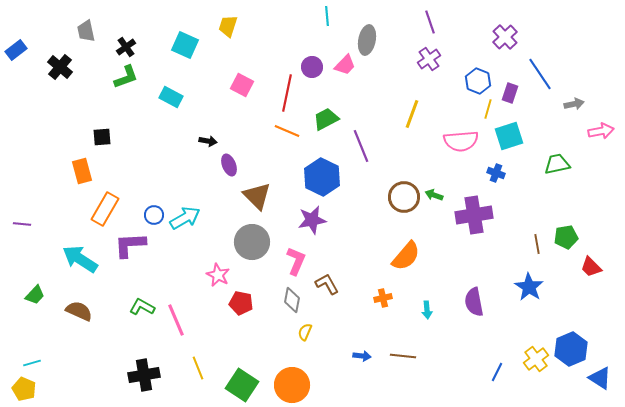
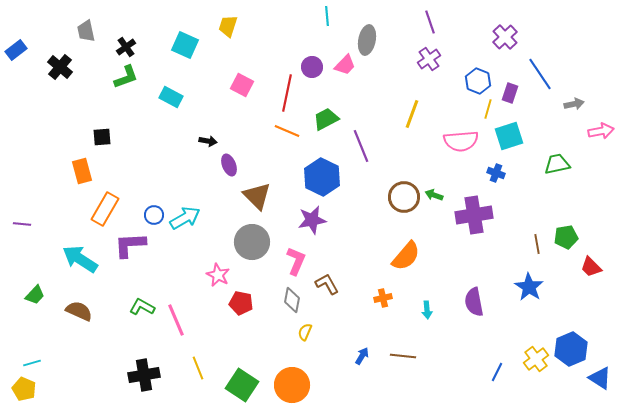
blue arrow at (362, 356): rotated 66 degrees counterclockwise
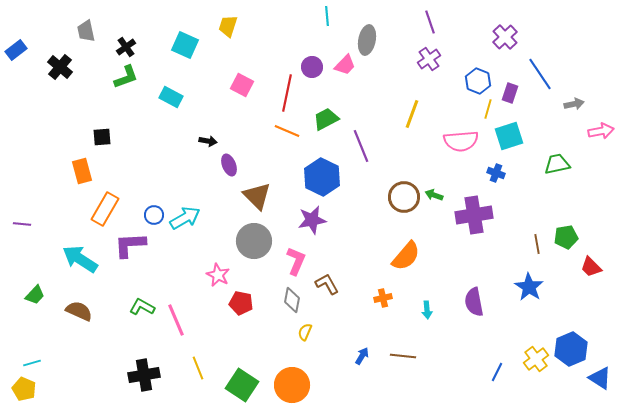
gray circle at (252, 242): moved 2 px right, 1 px up
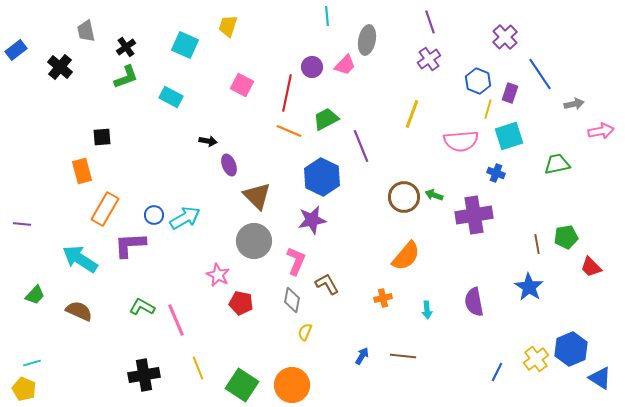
orange line at (287, 131): moved 2 px right
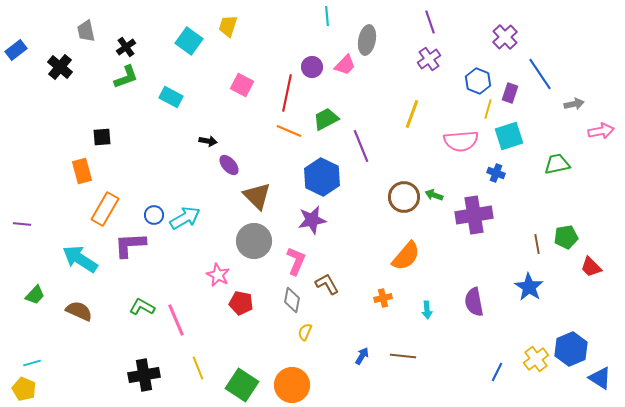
cyan square at (185, 45): moved 4 px right, 4 px up; rotated 12 degrees clockwise
purple ellipse at (229, 165): rotated 20 degrees counterclockwise
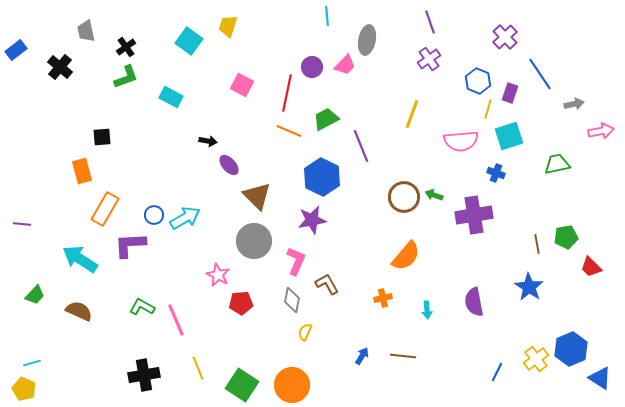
red pentagon at (241, 303): rotated 15 degrees counterclockwise
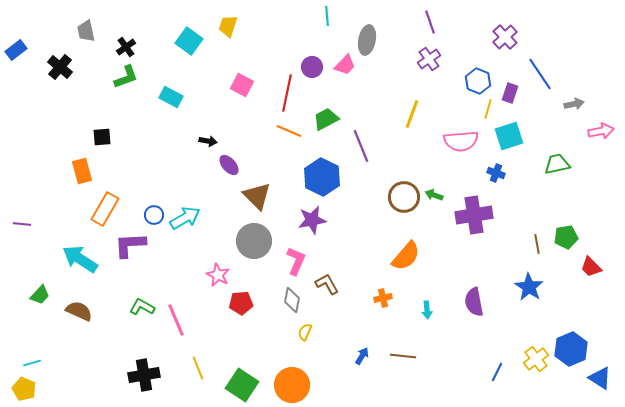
green trapezoid at (35, 295): moved 5 px right
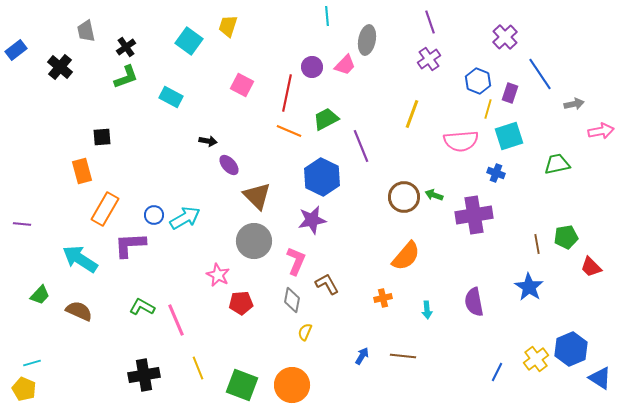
green square at (242, 385): rotated 12 degrees counterclockwise
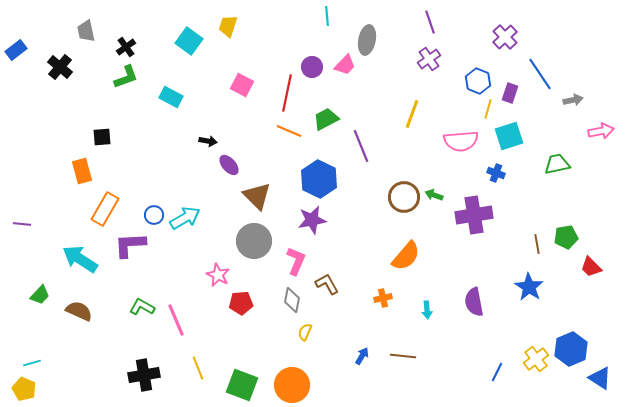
gray arrow at (574, 104): moved 1 px left, 4 px up
blue hexagon at (322, 177): moved 3 px left, 2 px down
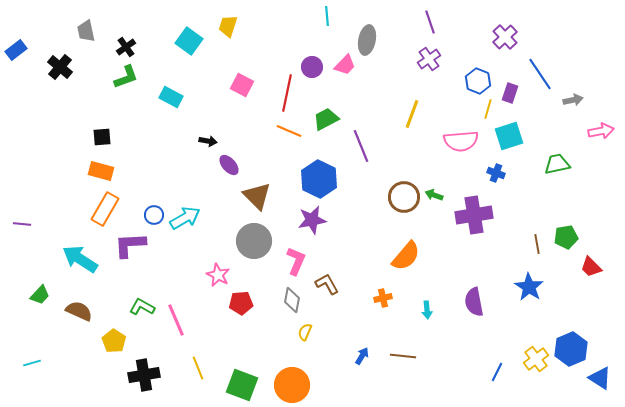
orange rectangle at (82, 171): moved 19 px right; rotated 60 degrees counterclockwise
yellow pentagon at (24, 389): moved 90 px right, 48 px up; rotated 10 degrees clockwise
